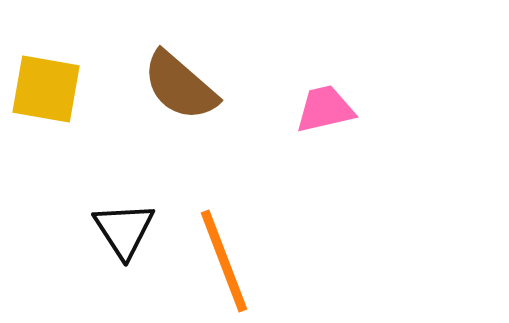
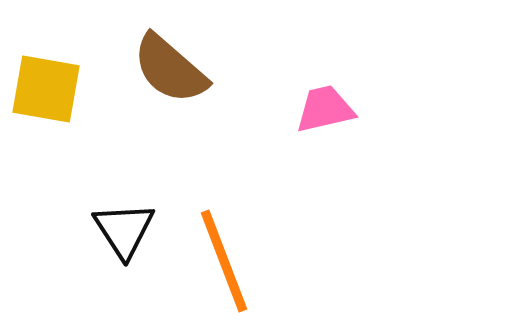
brown semicircle: moved 10 px left, 17 px up
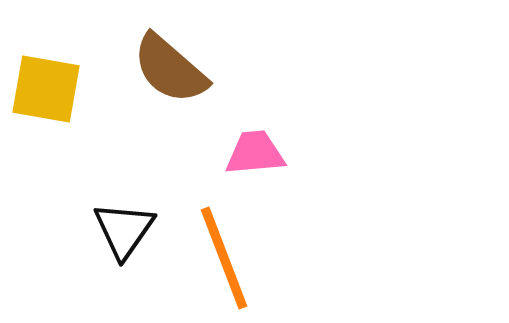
pink trapezoid: moved 70 px left, 44 px down; rotated 8 degrees clockwise
black triangle: rotated 8 degrees clockwise
orange line: moved 3 px up
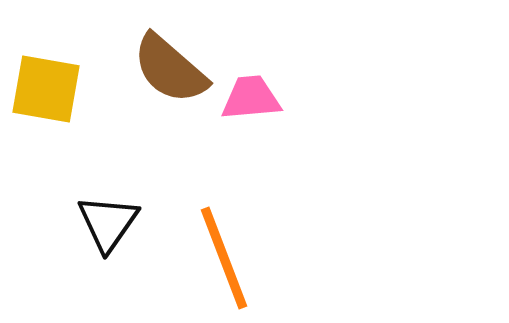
pink trapezoid: moved 4 px left, 55 px up
black triangle: moved 16 px left, 7 px up
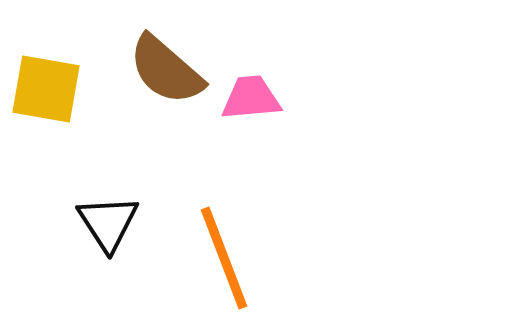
brown semicircle: moved 4 px left, 1 px down
black triangle: rotated 8 degrees counterclockwise
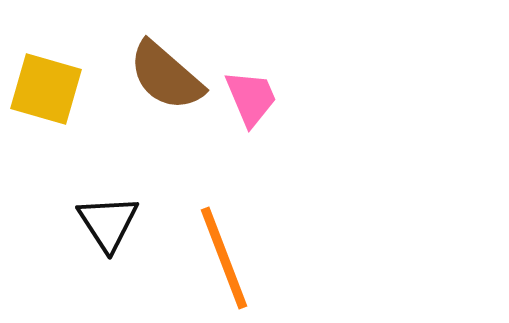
brown semicircle: moved 6 px down
yellow square: rotated 6 degrees clockwise
pink trapezoid: rotated 72 degrees clockwise
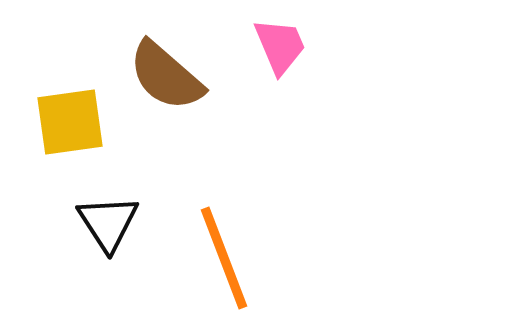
yellow square: moved 24 px right, 33 px down; rotated 24 degrees counterclockwise
pink trapezoid: moved 29 px right, 52 px up
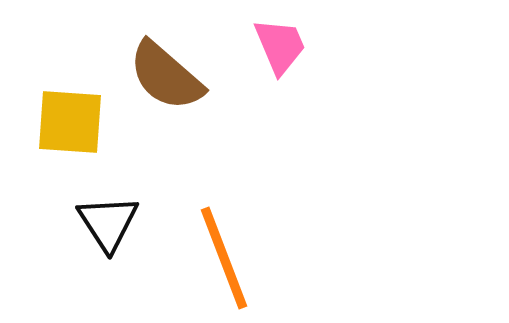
yellow square: rotated 12 degrees clockwise
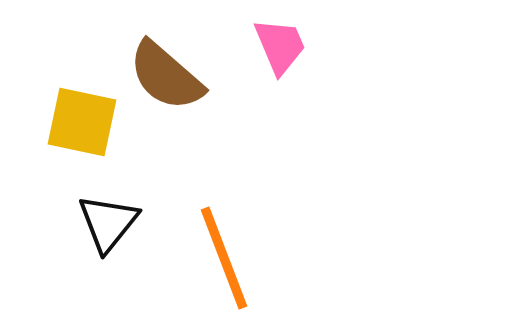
yellow square: moved 12 px right; rotated 8 degrees clockwise
black triangle: rotated 12 degrees clockwise
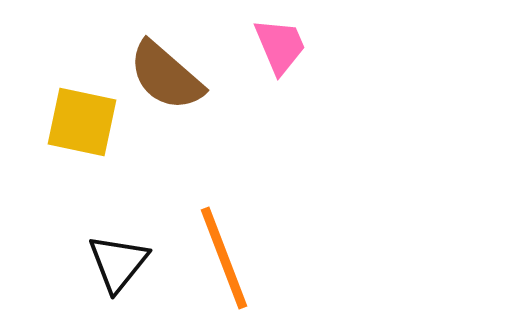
black triangle: moved 10 px right, 40 px down
